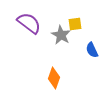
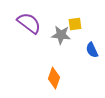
gray star: rotated 24 degrees counterclockwise
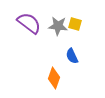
yellow square: rotated 24 degrees clockwise
gray star: moved 3 px left, 9 px up
blue semicircle: moved 20 px left, 6 px down
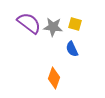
gray star: moved 5 px left, 1 px down
blue semicircle: moved 7 px up
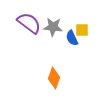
yellow square: moved 7 px right, 6 px down; rotated 16 degrees counterclockwise
blue semicircle: moved 11 px up
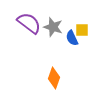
gray star: rotated 12 degrees clockwise
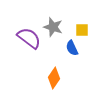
purple semicircle: moved 15 px down
blue semicircle: moved 10 px down
orange diamond: rotated 15 degrees clockwise
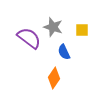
blue semicircle: moved 8 px left, 4 px down
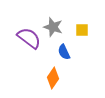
orange diamond: moved 1 px left
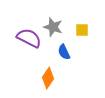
purple semicircle: rotated 10 degrees counterclockwise
orange diamond: moved 5 px left
